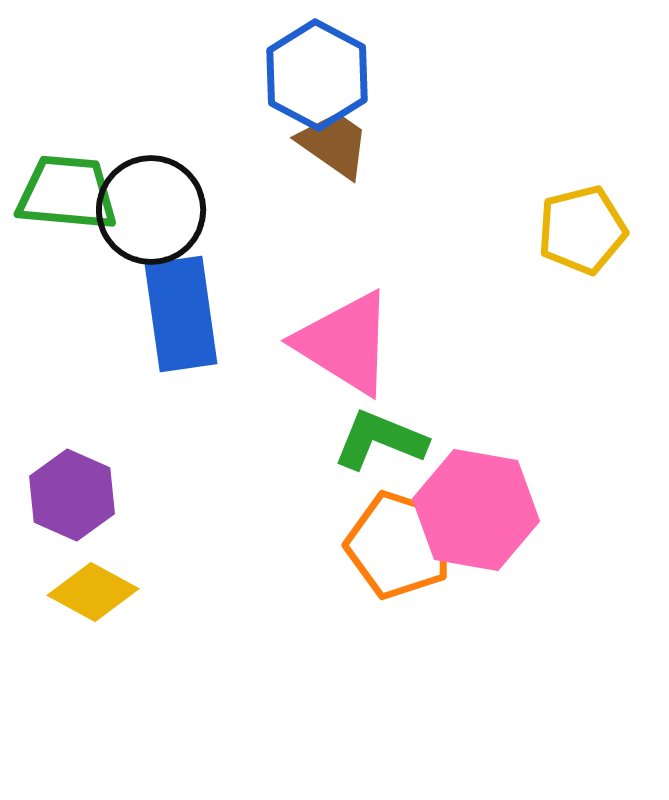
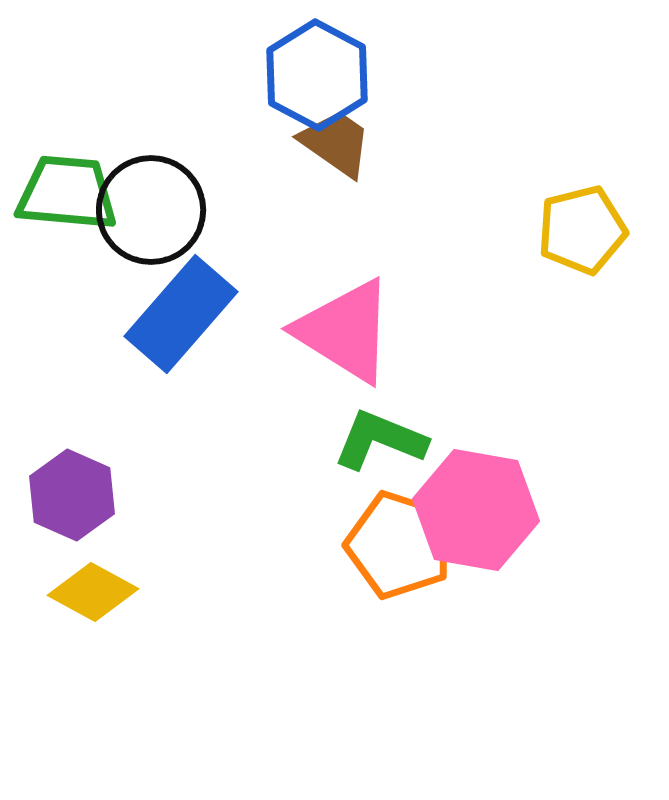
brown trapezoid: moved 2 px right, 1 px up
blue rectangle: rotated 49 degrees clockwise
pink triangle: moved 12 px up
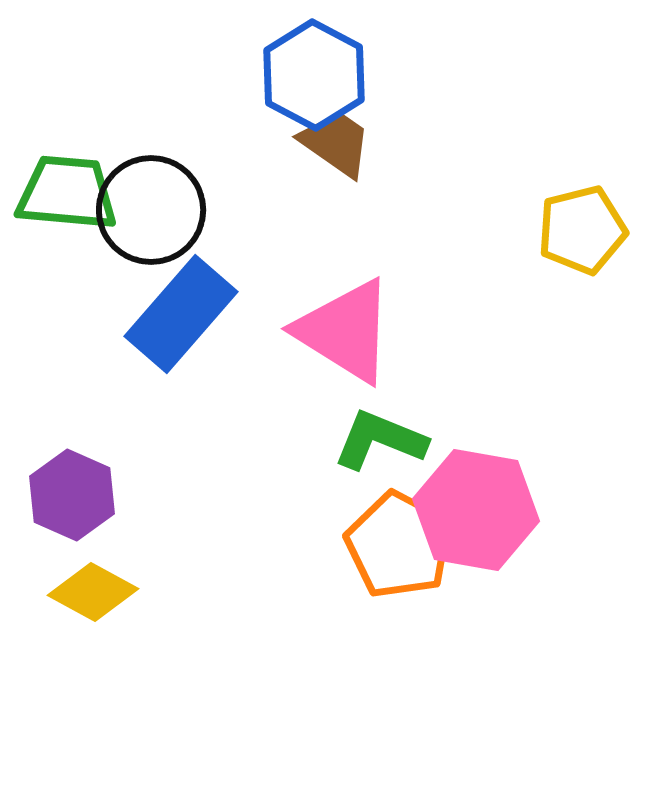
blue hexagon: moved 3 px left
orange pentagon: rotated 10 degrees clockwise
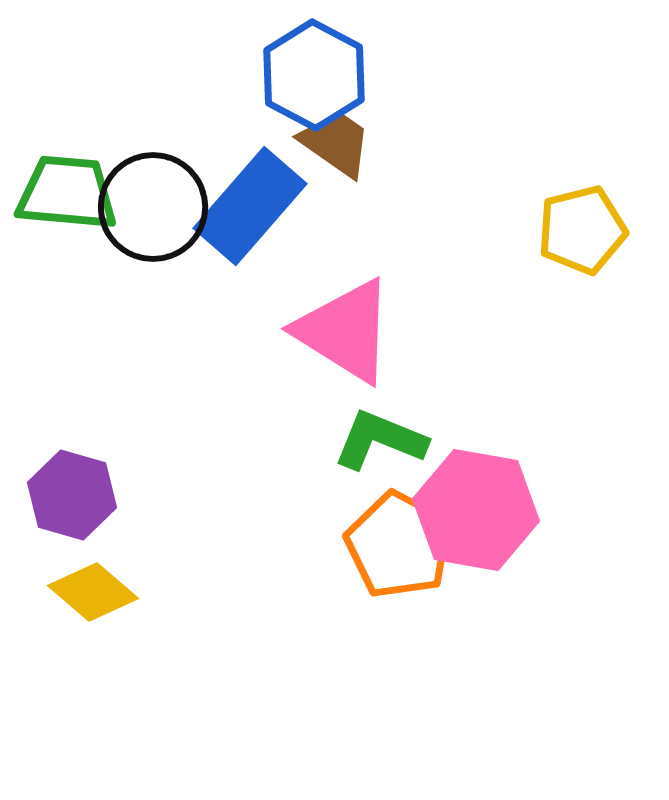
black circle: moved 2 px right, 3 px up
blue rectangle: moved 69 px right, 108 px up
purple hexagon: rotated 8 degrees counterclockwise
yellow diamond: rotated 12 degrees clockwise
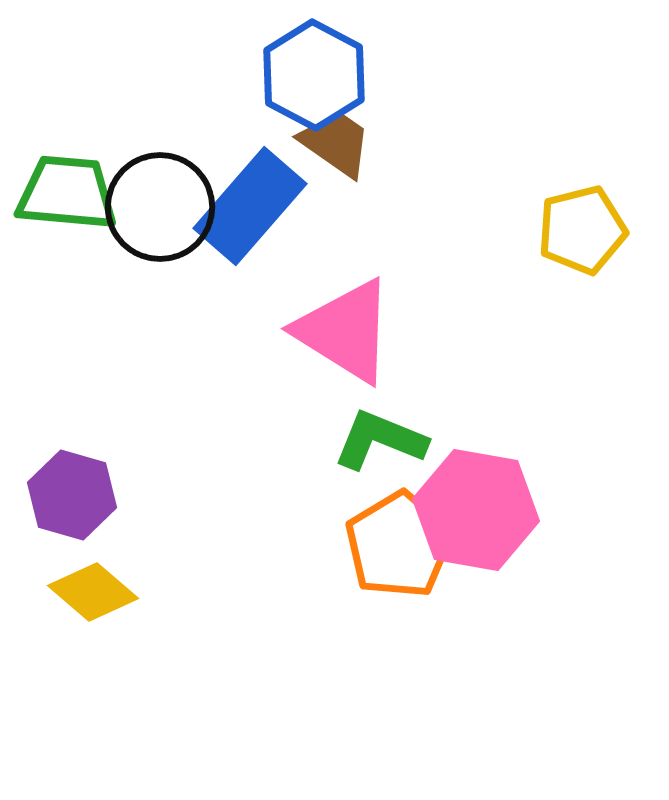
black circle: moved 7 px right
orange pentagon: rotated 13 degrees clockwise
